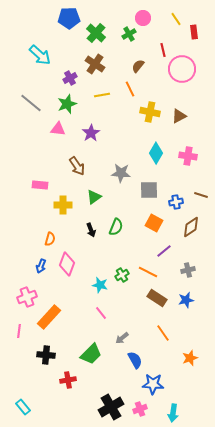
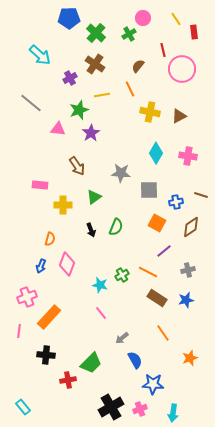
green star at (67, 104): moved 12 px right, 6 px down
orange square at (154, 223): moved 3 px right
green trapezoid at (91, 354): moved 9 px down
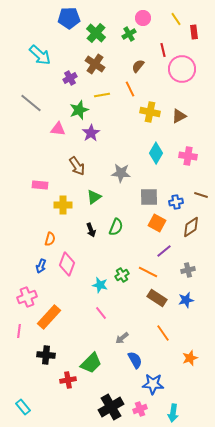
gray square at (149, 190): moved 7 px down
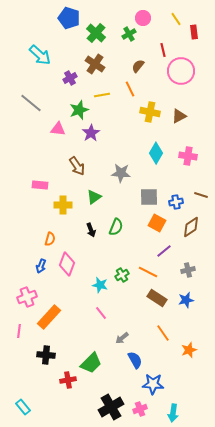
blue pentagon at (69, 18): rotated 20 degrees clockwise
pink circle at (182, 69): moved 1 px left, 2 px down
orange star at (190, 358): moved 1 px left, 8 px up
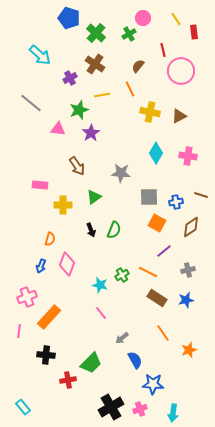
green semicircle at (116, 227): moved 2 px left, 3 px down
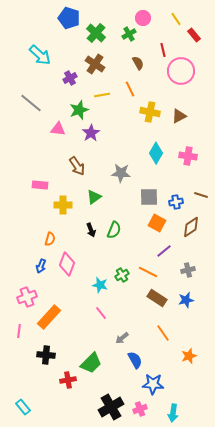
red rectangle at (194, 32): moved 3 px down; rotated 32 degrees counterclockwise
brown semicircle at (138, 66): moved 3 px up; rotated 112 degrees clockwise
orange star at (189, 350): moved 6 px down
